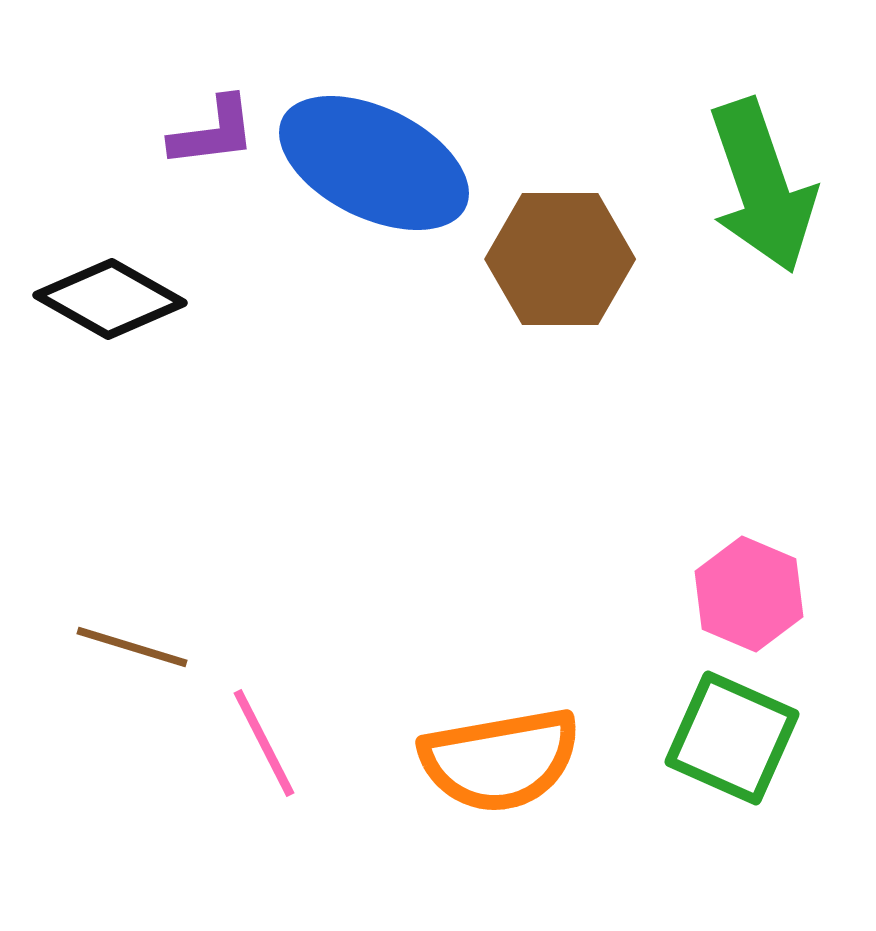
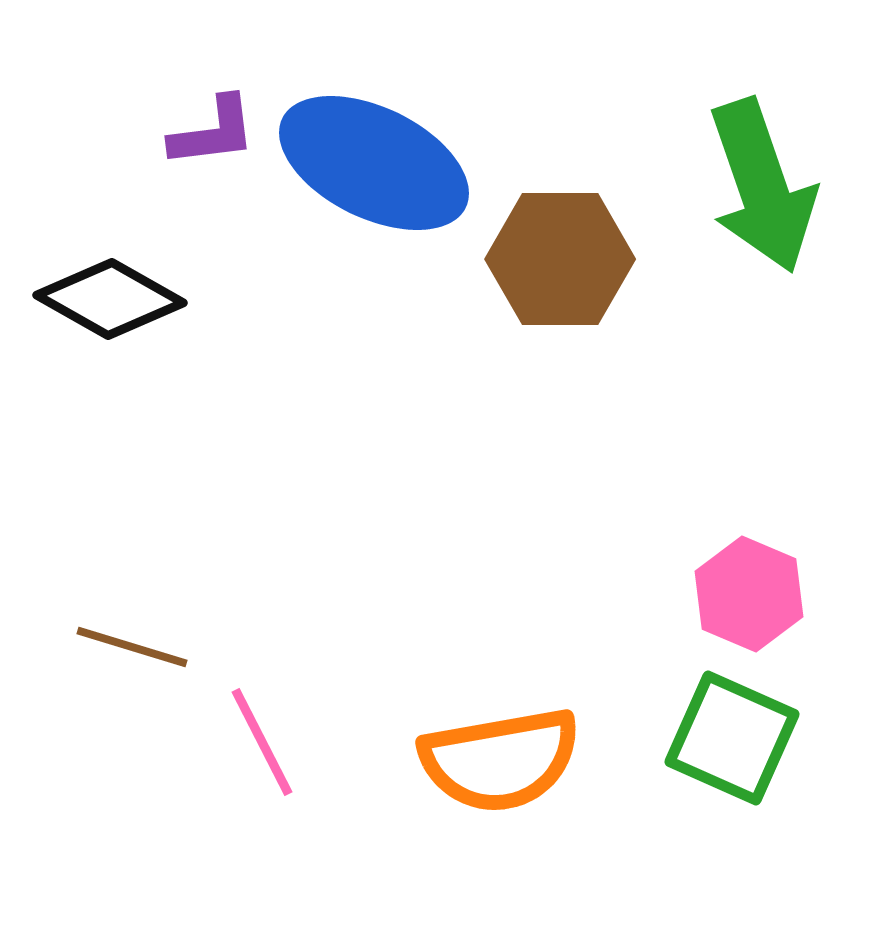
pink line: moved 2 px left, 1 px up
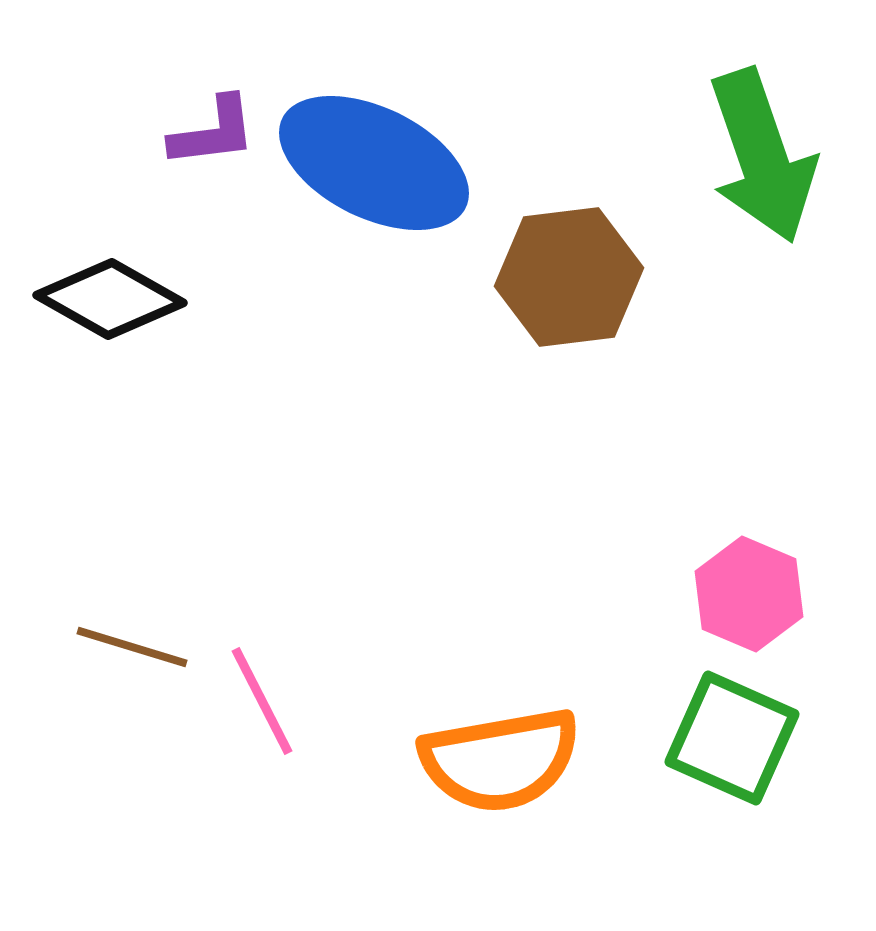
green arrow: moved 30 px up
brown hexagon: moved 9 px right, 18 px down; rotated 7 degrees counterclockwise
pink line: moved 41 px up
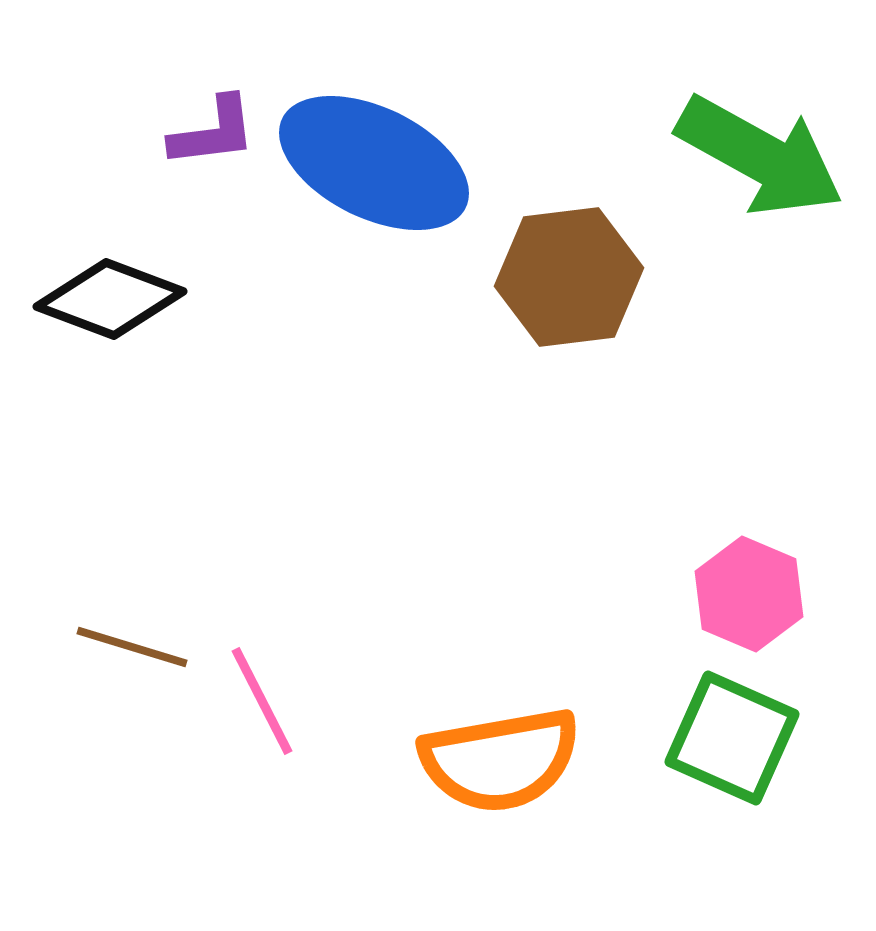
green arrow: moved 2 px left; rotated 42 degrees counterclockwise
black diamond: rotated 9 degrees counterclockwise
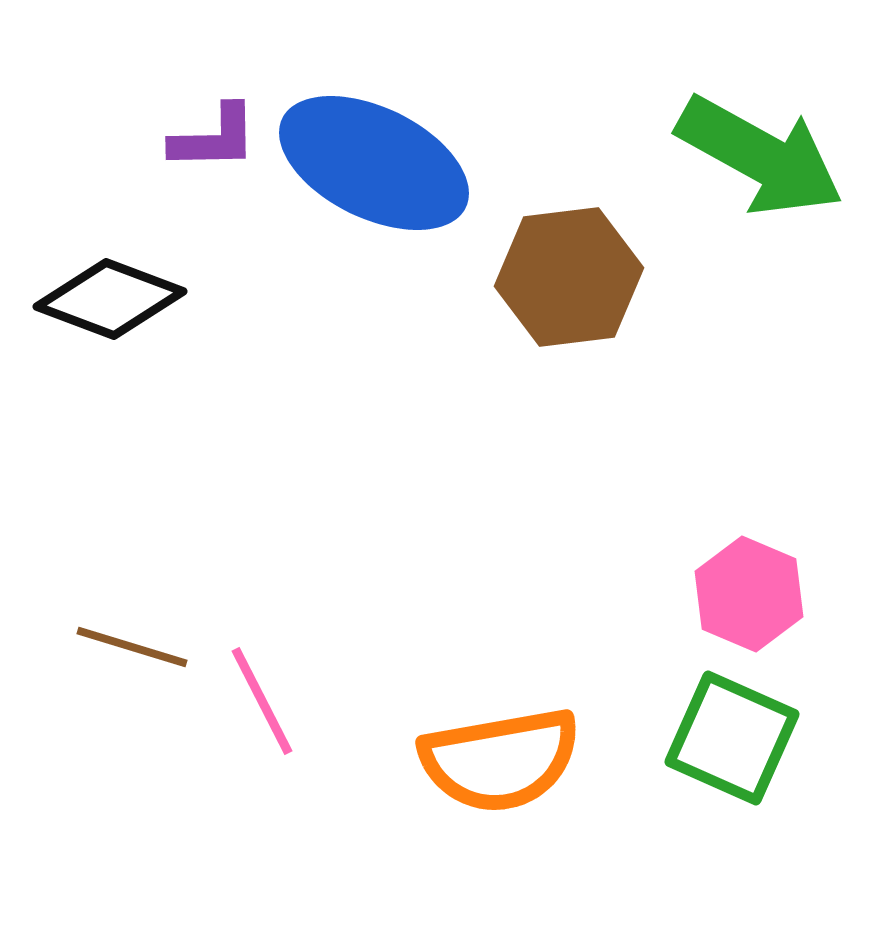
purple L-shape: moved 1 px right, 6 px down; rotated 6 degrees clockwise
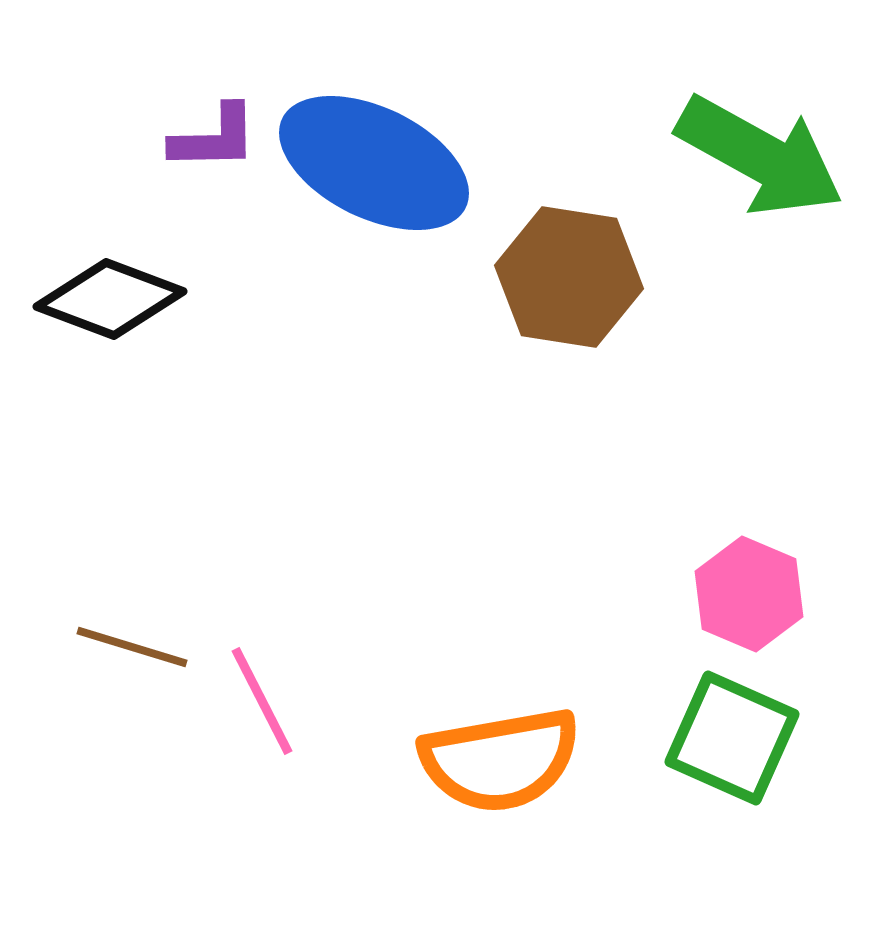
brown hexagon: rotated 16 degrees clockwise
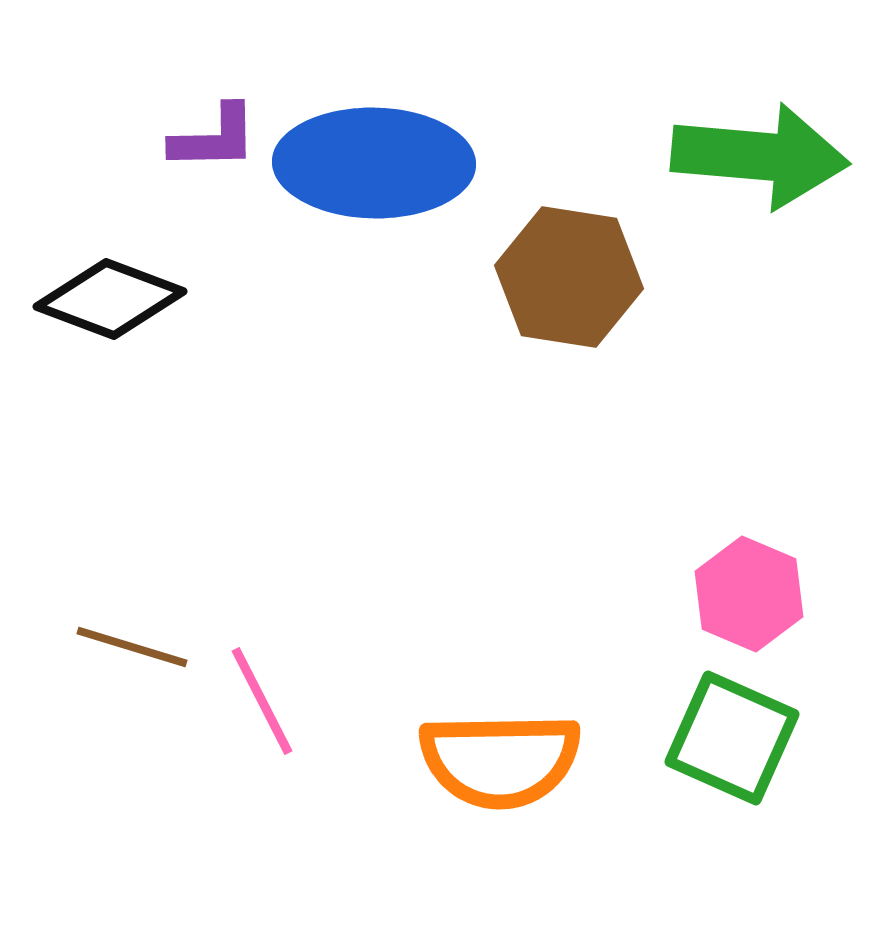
green arrow: rotated 24 degrees counterclockwise
blue ellipse: rotated 25 degrees counterclockwise
orange semicircle: rotated 9 degrees clockwise
